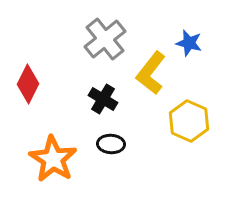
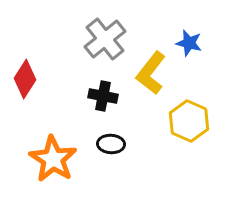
red diamond: moved 3 px left, 5 px up; rotated 6 degrees clockwise
black cross: moved 3 px up; rotated 20 degrees counterclockwise
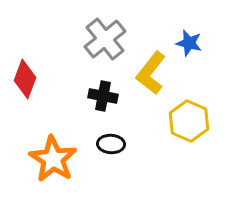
red diamond: rotated 12 degrees counterclockwise
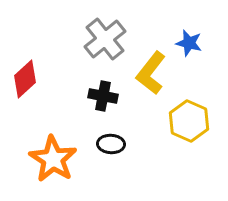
red diamond: rotated 27 degrees clockwise
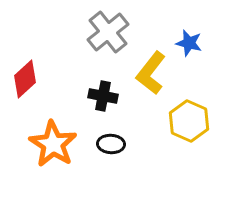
gray cross: moved 3 px right, 7 px up
orange star: moved 15 px up
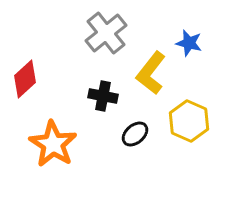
gray cross: moved 2 px left, 1 px down
black ellipse: moved 24 px right, 10 px up; rotated 44 degrees counterclockwise
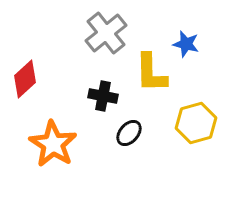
blue star: moved 3 px left, 1 px down
yellow L-shape: rotated 39 degrees counterclockwise
yellow hexagon: moved 7 px right, 2 px down; rotated 21 degrees clockwise
black ellipse: moved 6 px left, 1 px up; rotated 8 degrees counterclockwise
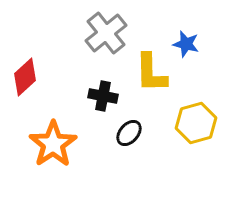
red diamond: moved 2 px up
orange star: rotated 6 degrees clockwise
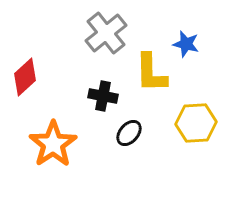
yellow hexagon: rotated 12 degrees clockwise
